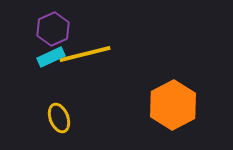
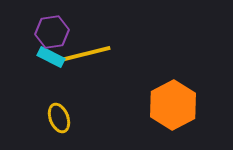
purple hexagon: moved 1 px left, 3 px down; rotated 16 degrees clockwise
cyan rectangle: rotated 52 degrees clockwise
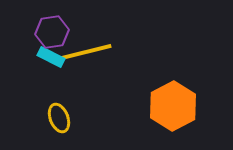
yellow line: moved 1 px right, 2 px up
orange hexagon: moved 1 px down
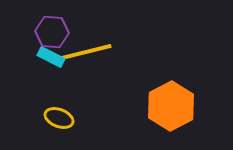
purple hexagon: rotated 12 degrees clockwise
orange hexagon: moved 2 px left
yellow ellipse: rotated 48 degrees counterclockwise
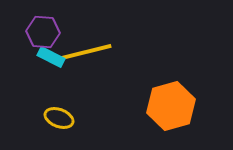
purple hexagon: moved 9 px left
orange hexagon: rotated 12 degrees clockwise
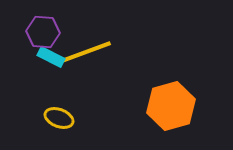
yellow line: rotated 6 degrees counterclockwise
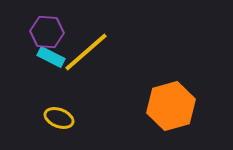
purple hexagon: moved 4 px right
yellow line: rotated 21 degrees counterclockwise
